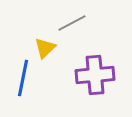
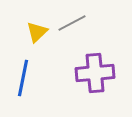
yellow triangle: moved 8 px left, 16 px up
purple cross: moved 2 px up
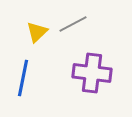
gray line: moved 1 px right, 1 px down
purple cross: moved 3 px left; rotated 12 degrees clockwise
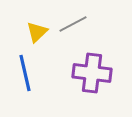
blue line: moved 2 px right, 5 px up; rotated 24 degrees counterclockwise
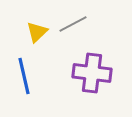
blue line: moved 1 px left, 3 px down
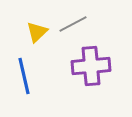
purple cross: moved 1 px left, 7 px up; rotated 12 degrees counterclockwise
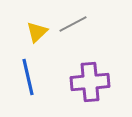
purple cross: moved 1 px left, 16 px down
blue line: moved 4 px right, 1 px down
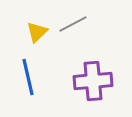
purple cross: moved 3 px right, 1 px up
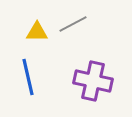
yellow triangle: rotated 45 degrees clockwise
purple cross: rotated 18 degrees clockwise
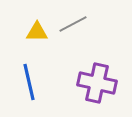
blue line: moved 1 px right, 5 px down
purple cross: moved 4 px right, 2 px down
